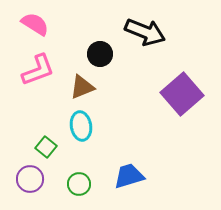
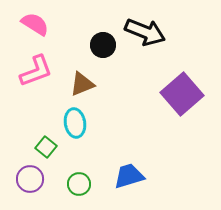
black circle: moved 3 px right, 9 px up
pink L-shape: moved 2 px left, 1 px down
brown triangle: moved 3 px up
cyan ellipse: moved 6 px left, 3 px up
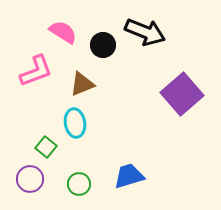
pink semicircle: moved 28 px right, 8 px down
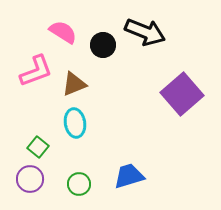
brown triangle: moved 8 px left
green square: moved 8 px left
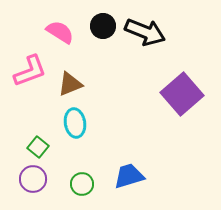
pink semicircle: moved 3 px left
black circle: moved 19 px up
pink L-shape: moved 6 px left
brown triangle: moved 4 px left
purple circle: moved 3 px right
green circle: moved 3 px right
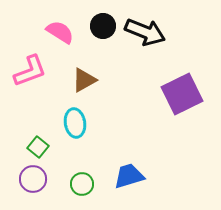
brown triangle: moved 14 px right, 4 px up; rotated 8 degrees counterclockwise
purple square: rotated 15 degrees clockwise
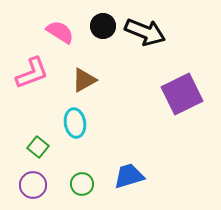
pink L-shape: moved 2 px right, 2 px down
purple circle: moved 6 px down
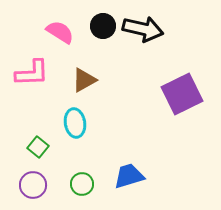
black arrow: moved 2 px left, 3 px up; rotated 9 degrees counterclockwise
pink L-shape: rotated 18 degrees clockwise
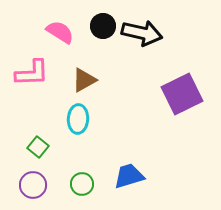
black arrow: moved 1 px left, 4 px down
cyan ellipse: moved 3 px right, 4 px up; rotated 12 degrees clockwise
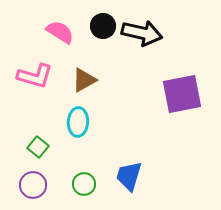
pink L-shape: moved 3 px right, 3 px down; rotated 18 degrees clockwise
purple square: rotated 15 degrees clockwise
cyan ellipse: moved 3 px down
blue trapezoid: rotated 56 degrees counterclockwise
green circle: moved 2 px right
